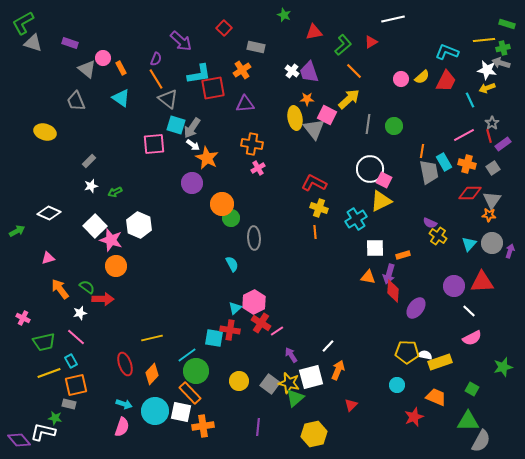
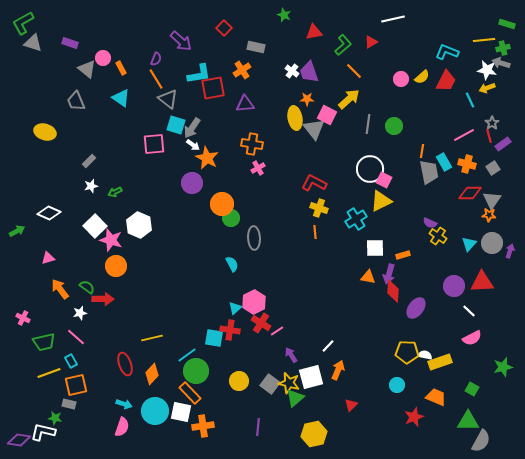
purple diamond at (19, 440): rotated 40 degrees counterclockwise
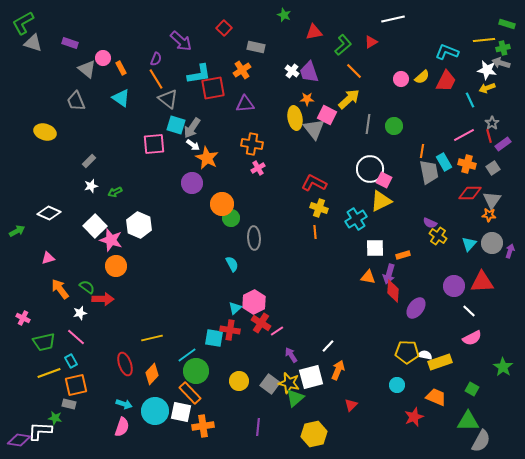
green star at (503, 367): rotated 24 degrees counterclockwise
white L-shape at (43, 432): moved 3 px left, 1 px up; rotated 10 degrees counterclockwise
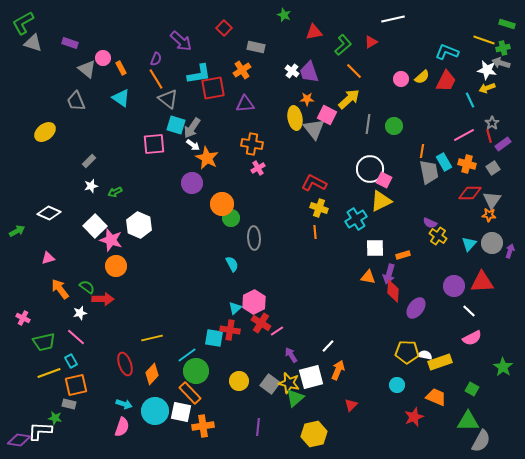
yellow line at (484, 40): rotated 25 degrees clockwise
yellow ellipse at (45, 132): rotated 55 degrees counterclockwise
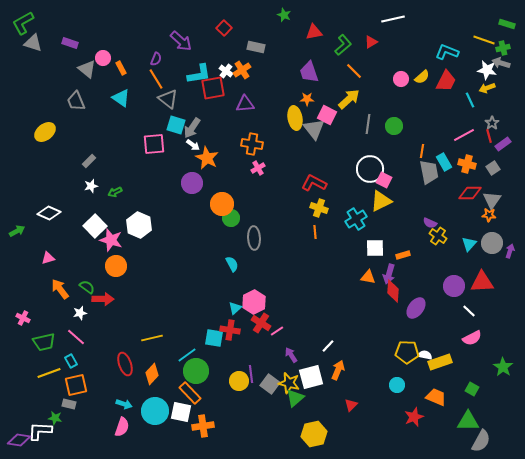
white cross at (292, 71): moved 66 px left
purple line at (258, 427): moved 7 px left, 53 px up; rotated 12 degrees counterclockwise
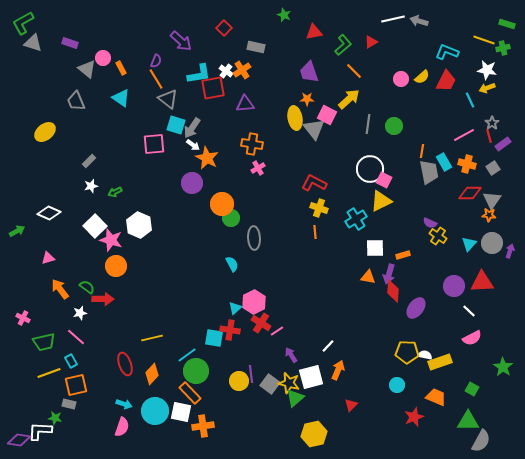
purple semicircle at (156, 59): moved 2 px down
gray arrow at (501, 63): moved 82 px left, 42 px up
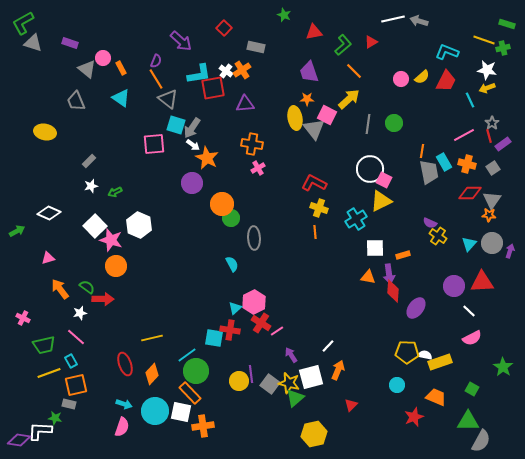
green circle at (394, 126): moved 3 px up
yellow ellipse at (45, 132): rotated 50 degrees clockwise
purple arrow at (389, 274): rotated 24 degrees counterclockwise
green trapezoid at (44, 342): moved 3 px down
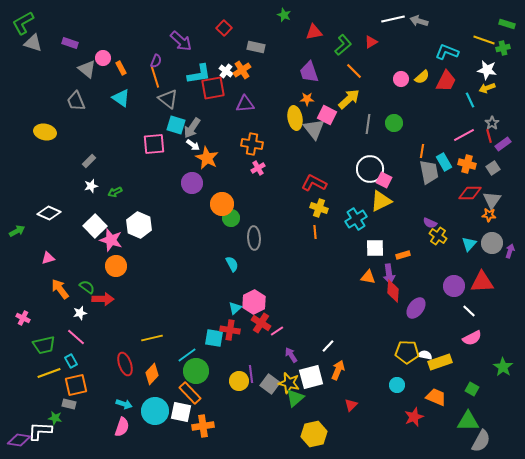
orange line at (156, 79): moved 1 px left, 2 px up; rotated 15 degrees clockwise
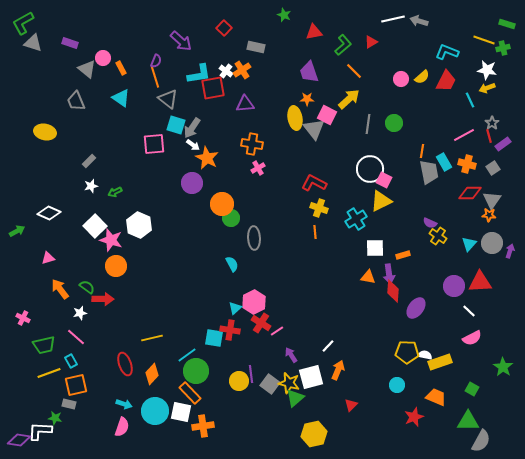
red triangle at (482, 282): moved 2 px left
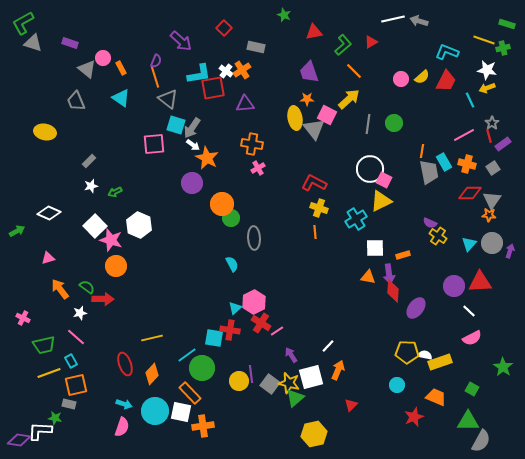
green circle at (196, 371): moved 6 px right, 3 px up
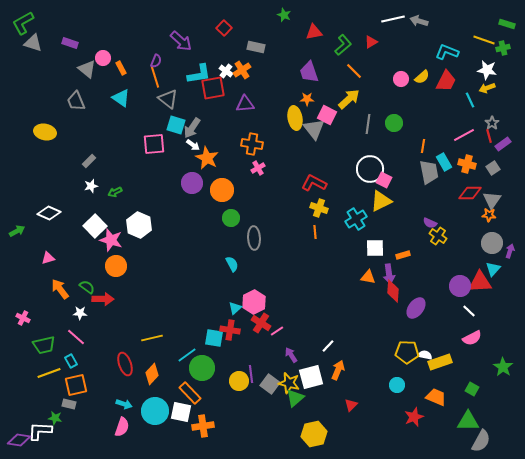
orange line at (422, 151): moved 1 px right, 5 px up
orange circle at (222, 204): moved 14 px up
cyan triangle at (469, 244): moved 24 px right, 25 px down
purple circle at (454, 286): moved 6 px right
white star at (80, 313): rotated 16 degrees clockwise
